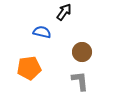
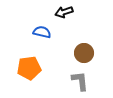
black arrow: rotated 144 degrees counterclockwise
brown circle: moved 2 px right, 1 px down
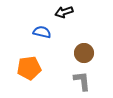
gray L-shape: moved 2 px right
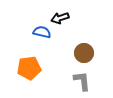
black arrow: moved 4 px left, 6 px down
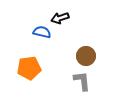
brown circle: moved 2 px right, 3 px down
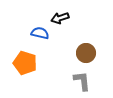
blue semicircle: moved 2 px left, 1 px down
brown circle: moved 3 px up
orange pentagon: moved 4 px left, 5 px up; rotated 25 degrees clockwise
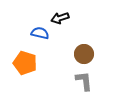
brown circle: moved 2 px left, 1 px down
gray L-shape: moved 2 px right
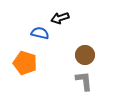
brown circle: moved 1 px right, 1 px down
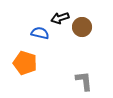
brown circle: moved 3 px left, 28 px up
